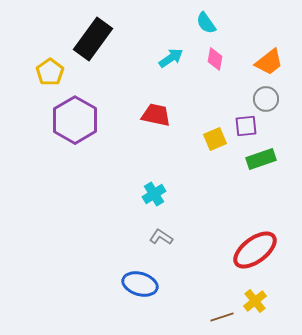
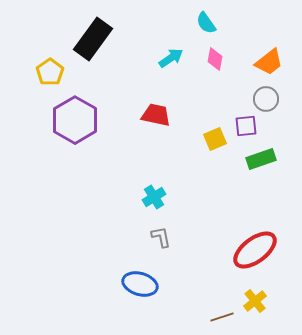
cyan cross: moved 3 px down
gray L-shape: rotated 45 degrees clockwise
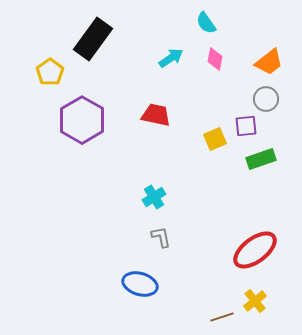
purple hexagon: moved 7 px right
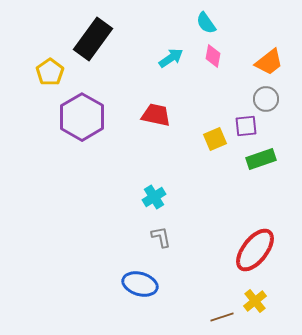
pink diamond: moved 2 px left, 3 px up
purple hexagon: moved 3 px up
red ellipse: rotated 15 degrees counterclockwise
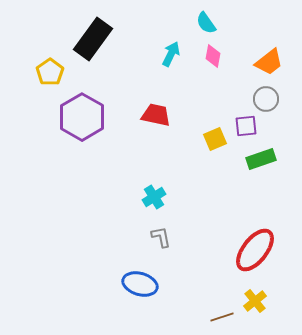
cyan arrow: moved 4 px up; rotated 30 degrees counterclockwise
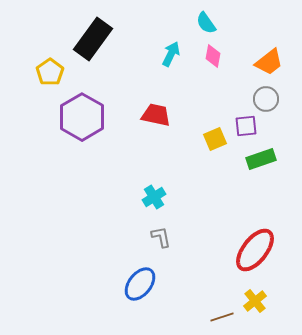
blue ellipse: rotated 68 degrees counterclockwise
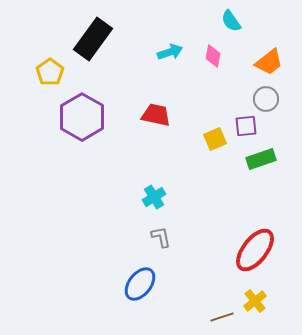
cyan semicircle: moved 25 px right, 2 px up
cyan arrow: moved 1 px left, 2 px up; rotated 45 degrees clockwise
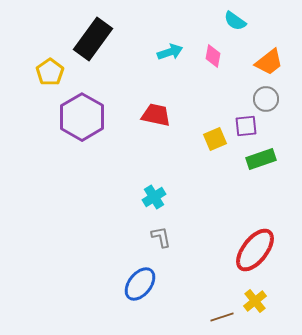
cyan semicircle: moved 4 px right; rotated 20 degrees counterclockwise
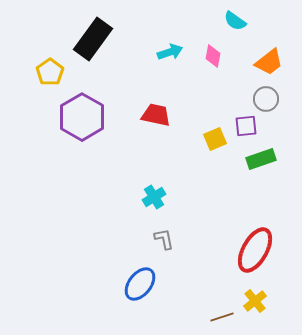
gray L-shape: moved 3 px right, 2 px down
red ellipse: rotated 9 degrees counterclockwise
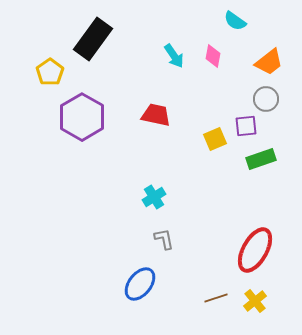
cyan arrow: moved 4 px right, 4 px down; rotated 75 degrees clockwise
brown line: moved 6 px left, 19 px up
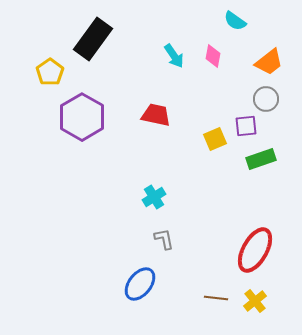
brown line: rotated 25 degrees clockwise
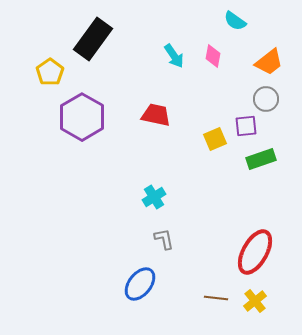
red ellipse: moved 2 px down
